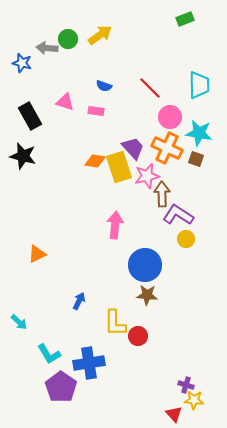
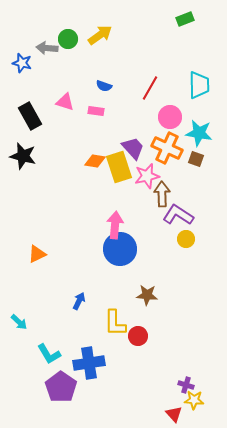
red line: rotated 75 degrees clockwise
blue circle: moved 25 px left, 16 px up
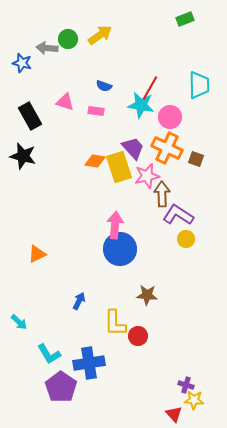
cyan star: moved 58 px left, 28 px up
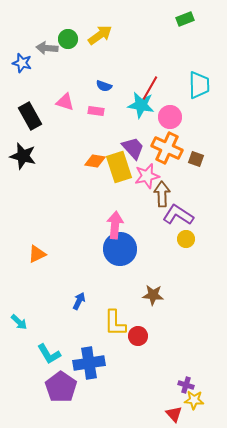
brown star: moved 6 px right
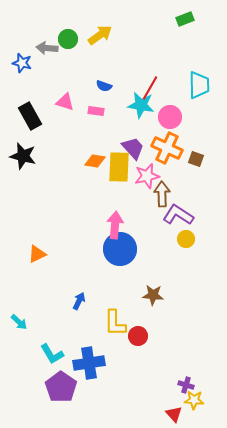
yellow rectangle: rotated 20 degrees clockwise
cyan L-shape: moved 3 px right
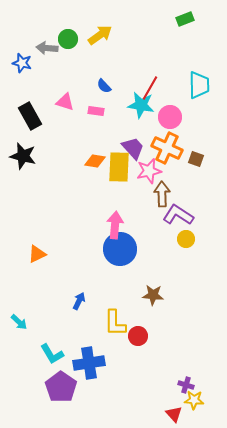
blue semicircle: rotated 28 degrees clockwise
pink star: moved 2 px right, 5 px up
